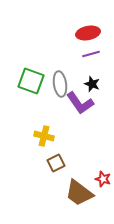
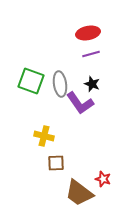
brown square: rotated 24 degrees clockwise
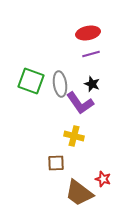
yellow cross: moved 30 px right
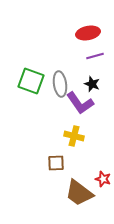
purple line: moved 4 px right, 2 px down
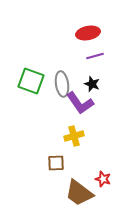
gray ellipse: moved 2 px right
yellow cross: rotated 30 degrees counterclockwise
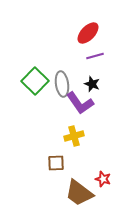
red ellipse: rotated 35 degrees counterclockwise
green square: moved 4 px right; rotated 24 degrees clockwise
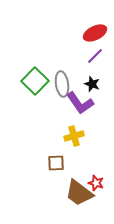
red ellipse: moved 7 px right; rotated 20 degrees clockwise
purple line: rotated 30 degrees counterclockwise
red star: moved 7 px left, 4 px down
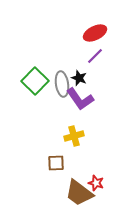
black star: moved 13 px left, 6 px up
purple L-shape: moved 4 px up
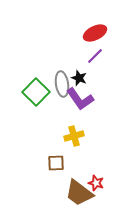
green square: moved 1 px right, 11 px down
